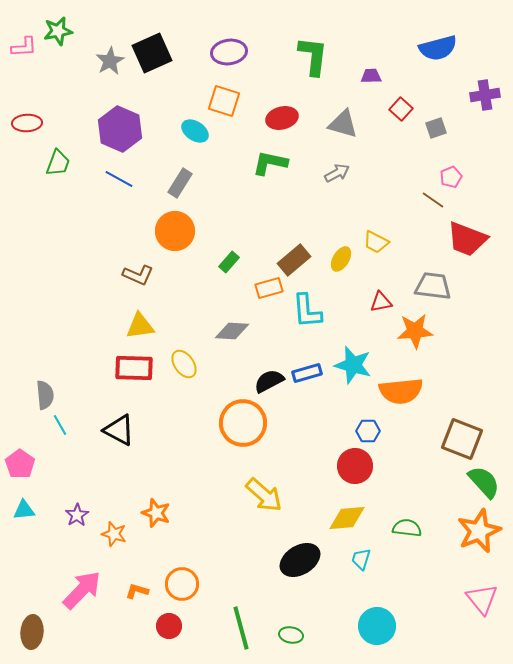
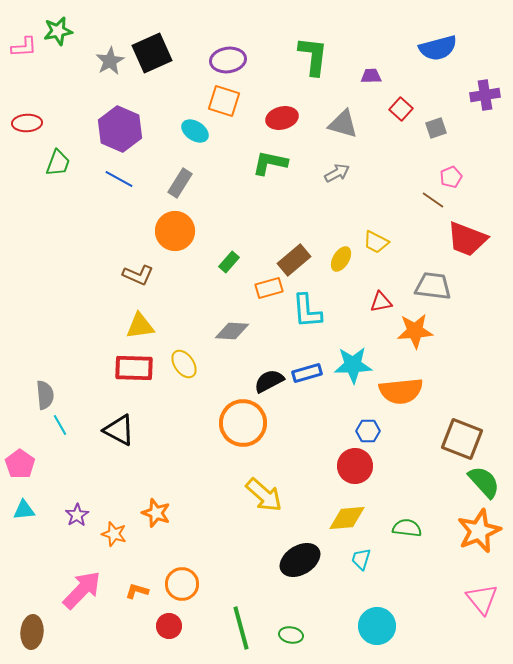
purple ellipse at (229, 52): moved 1 px left, 8 px down
cyan star at (353, 365): rotated 18 degrees counterclockwise
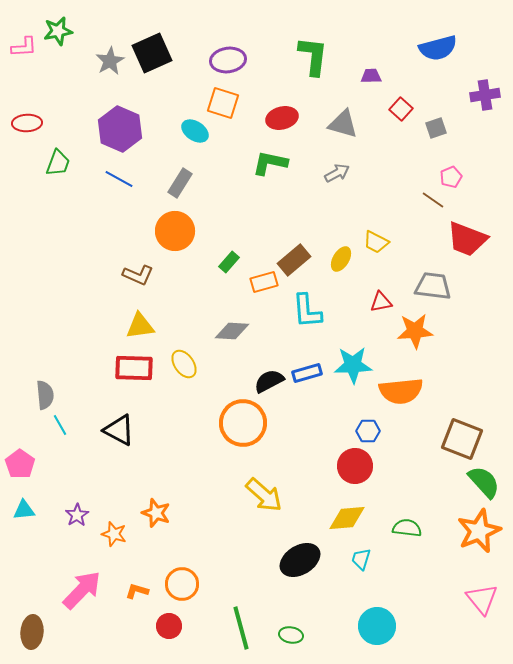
orange square at (224, 101): moved 1 px left, 2 px down
orange rectangle at (269, 288): moved 5 px left, 6 px up
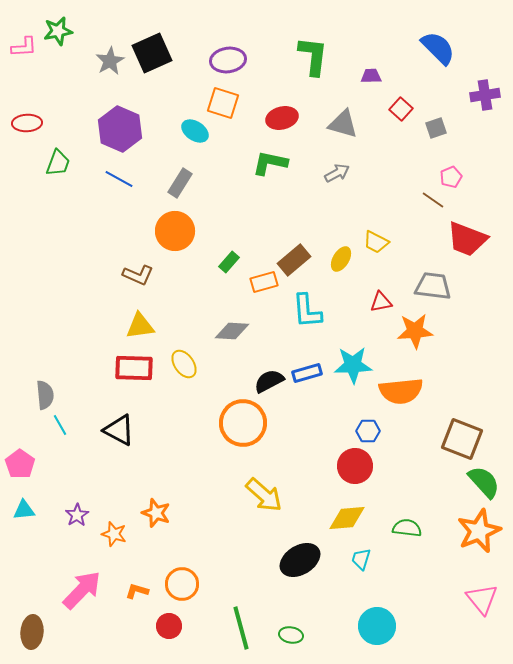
blue semicircle at (438, 48): rotated 120 degrees counterclockwise
